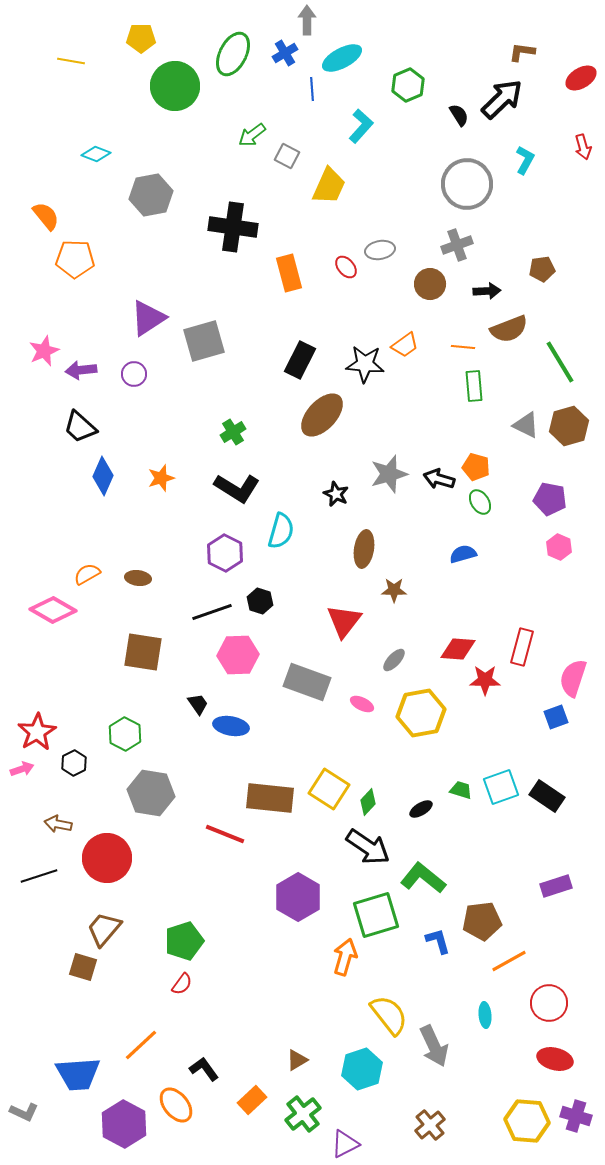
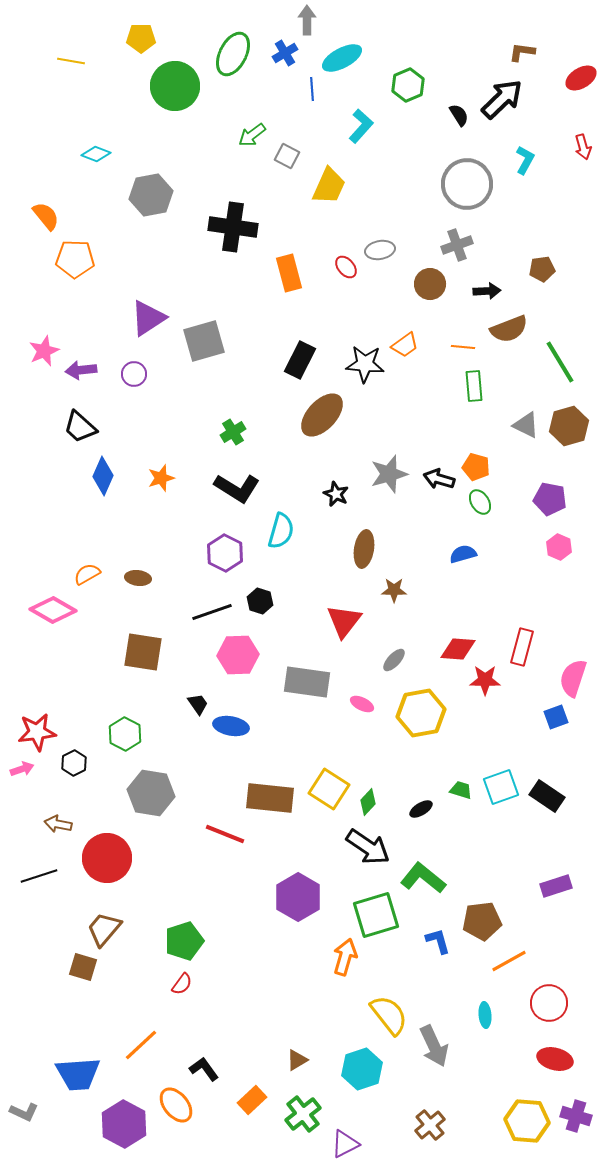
gray rectangle at (307, 682): rotated 12 degrees counterclockwise
red star at (37, 732): rotated 24 degrees clockwise
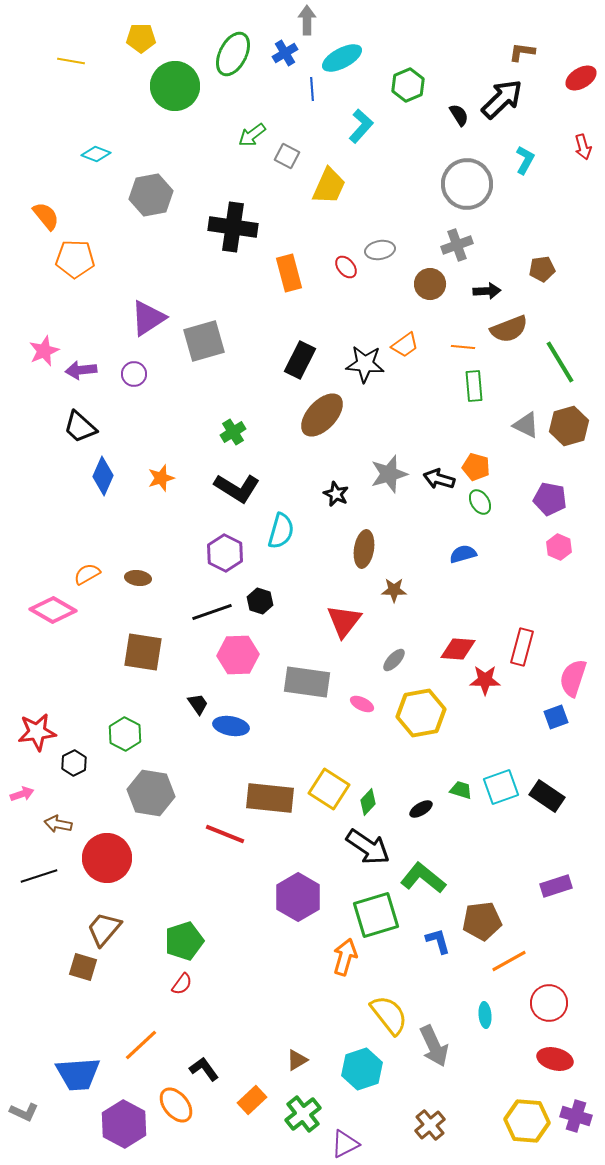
pink arrow at (22, 769): moved 25 px down
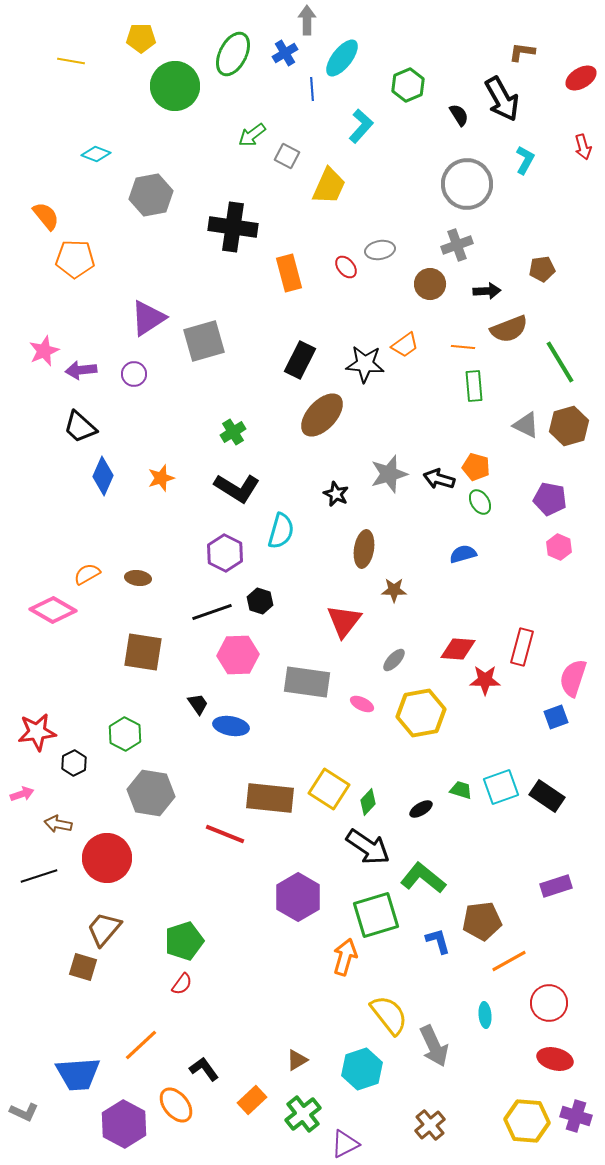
cyan ellipse at (342, 58): rotated 24 degrees counterclockwise
black arrow at (502, 99): rotated 105 degrees clockwise
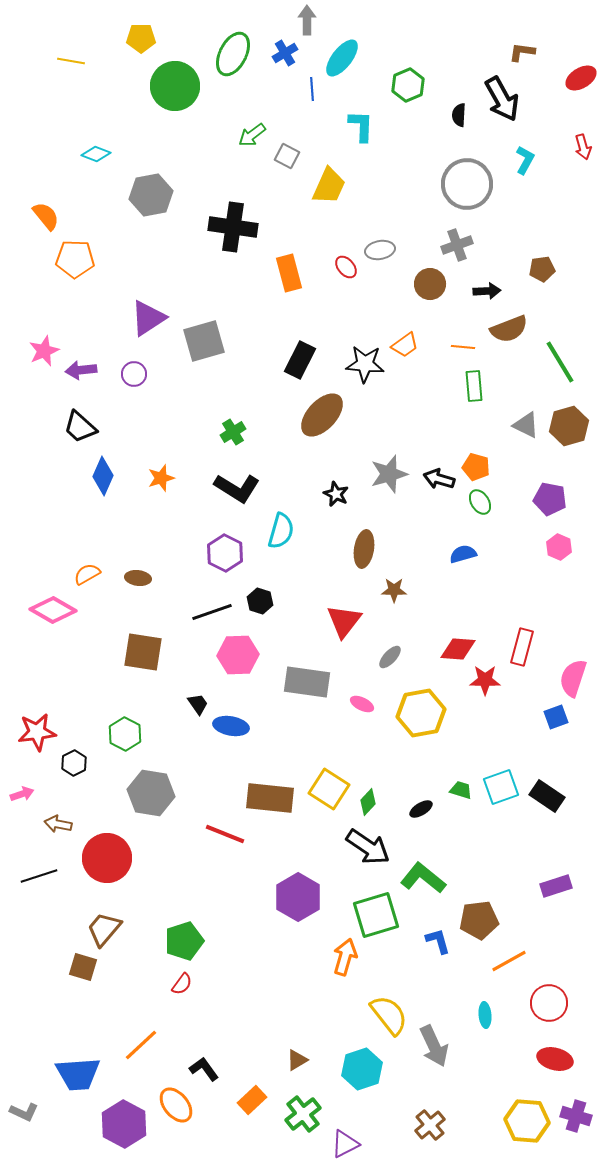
black semicircle at (459, 115): rotated 145 degrees counterclockwise
cyan L-shape at (361, 126): rotated 40 degrees counterclockwise
gray ellipse at (394, 660): moved 4 px left, 3 px up
brown pentagon at (482, 921): moved 3 px left, 1 px up
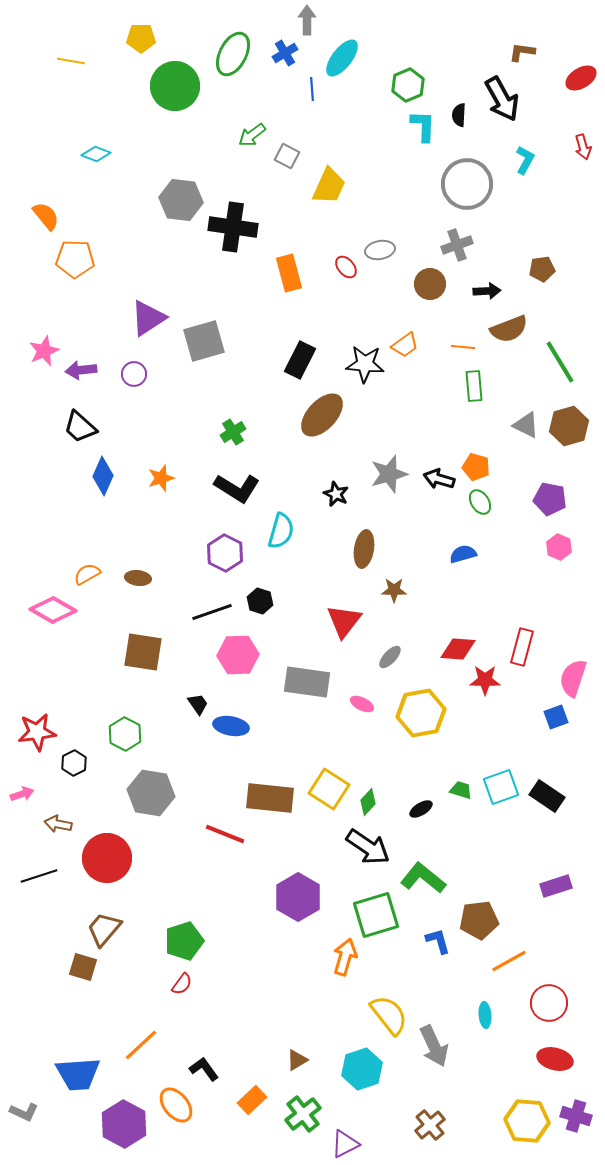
cyan L-shape at (361, 126): moved 62 px right
gray hexagon at (151, 195): moved 30 px right, 5 px down; rotated 18 degrees clockwise
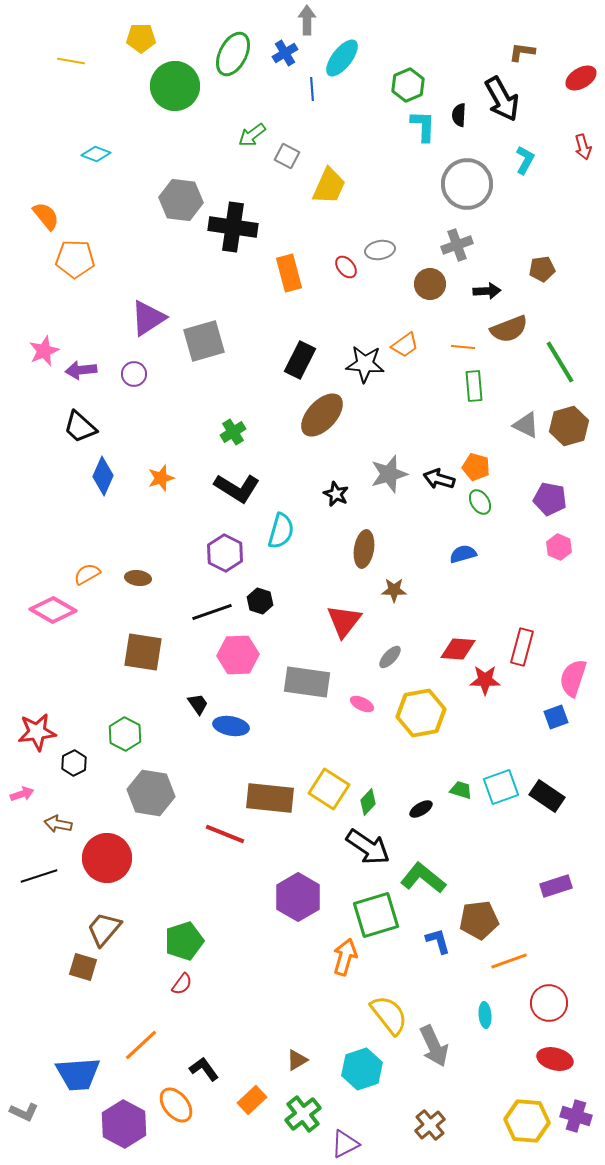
orange line at (509, 961): rotated 9 degrees clockwise
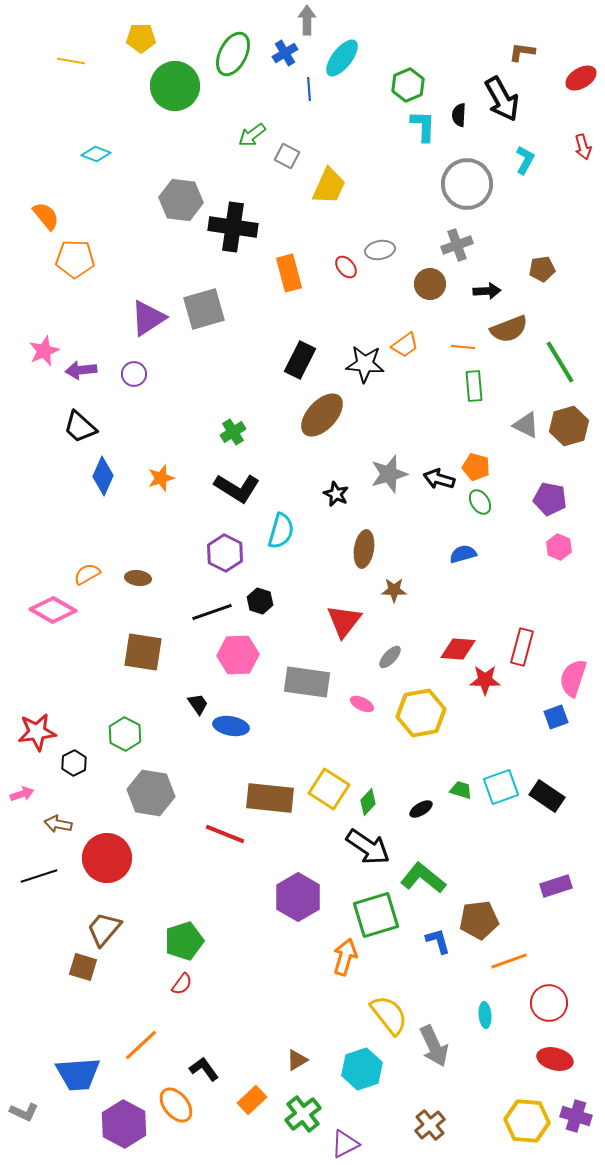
blue line at (312, 89): moved 3 px left
gray square at (204, 341): moved 32 px up
